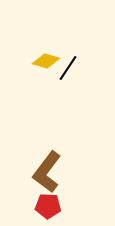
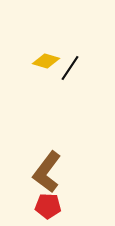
black line: moved 2 px right
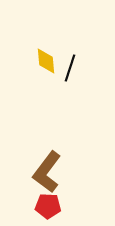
yellow diamond: rotated 68 degrees clockwise
black line: rotated 16 degrees counterclockwise
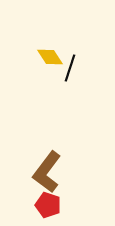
yellow diamond: moved 4 px right, 4 px up; rotated 28 degrees counterclockwise
red pentagon: moved 1 px up; rotated 15 degrees clockwise
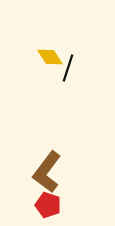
black line: moved 2 px left
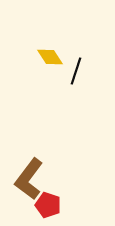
black line: moved 8 px right, 3 px down
brown L-shape: moved 18 px left, 7 px down
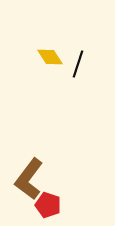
black line: moved 2 px right, 7 px up
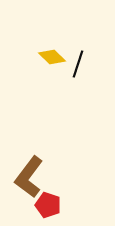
yellow diamond: moved 2 px right; rotated 12 degrees counterclockwise
brown L-shape: moved 2 px up
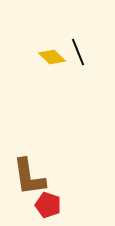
black line: moved 12 px up; rotated 40 degrees counterclockwise
brown L-shape: rotated 45 degrees counterclockwise
